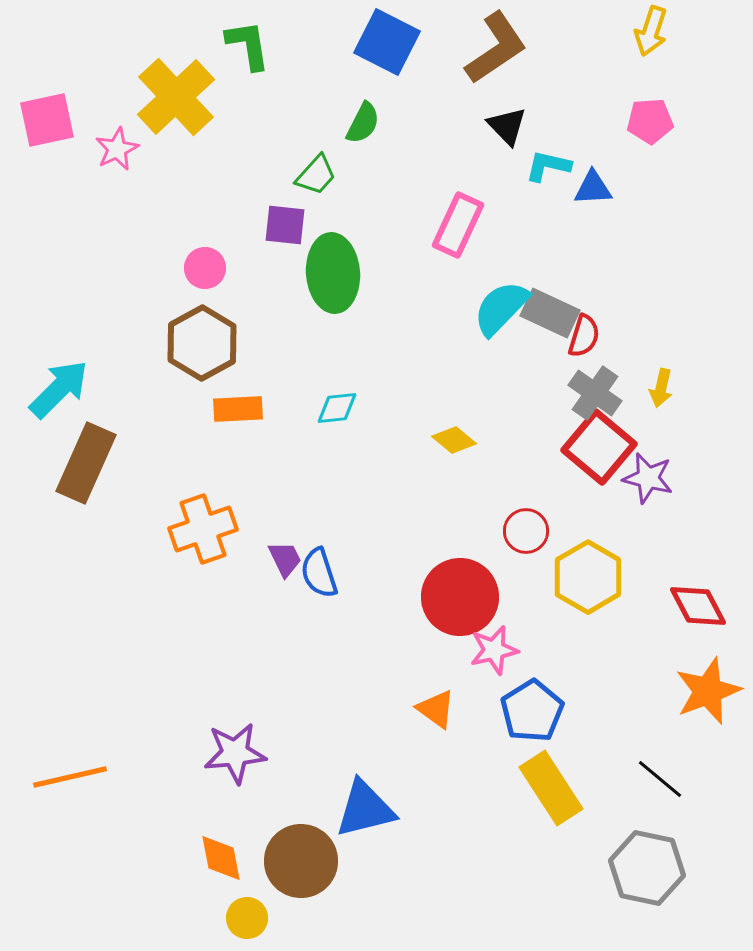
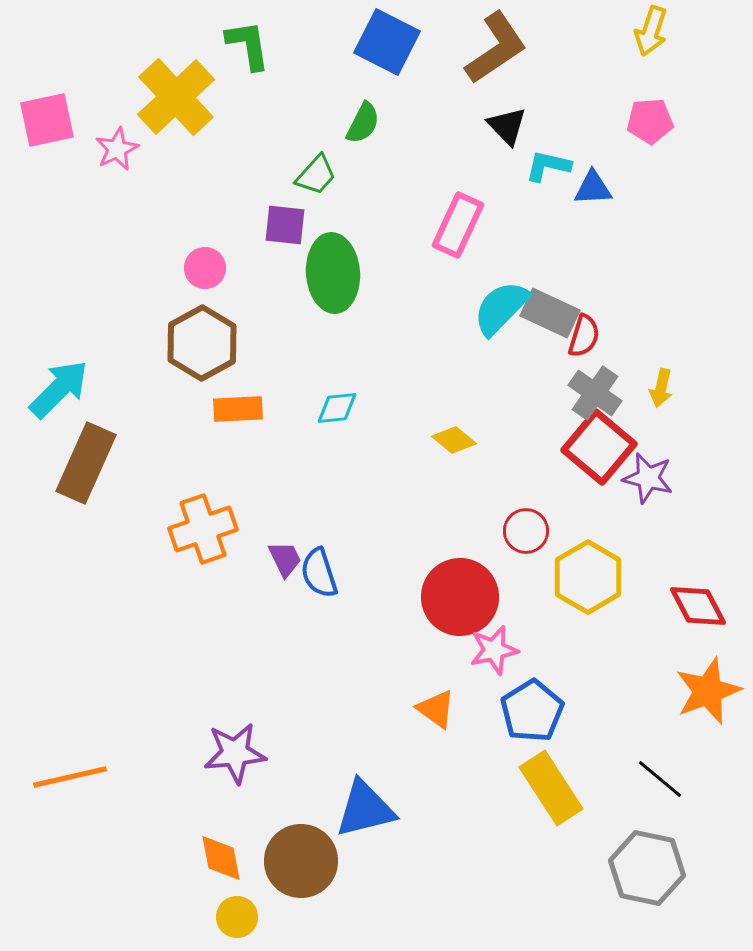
yellow circle at (247, 918): moved 10 px left, 1 px up
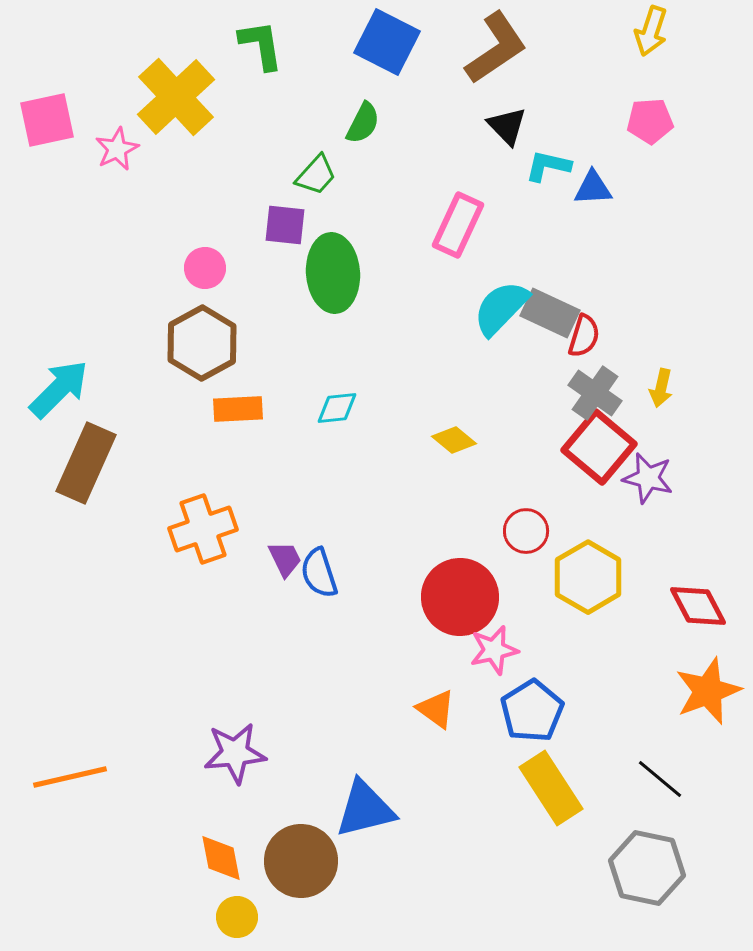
green L-shape at (248, 45): moved 13 px right
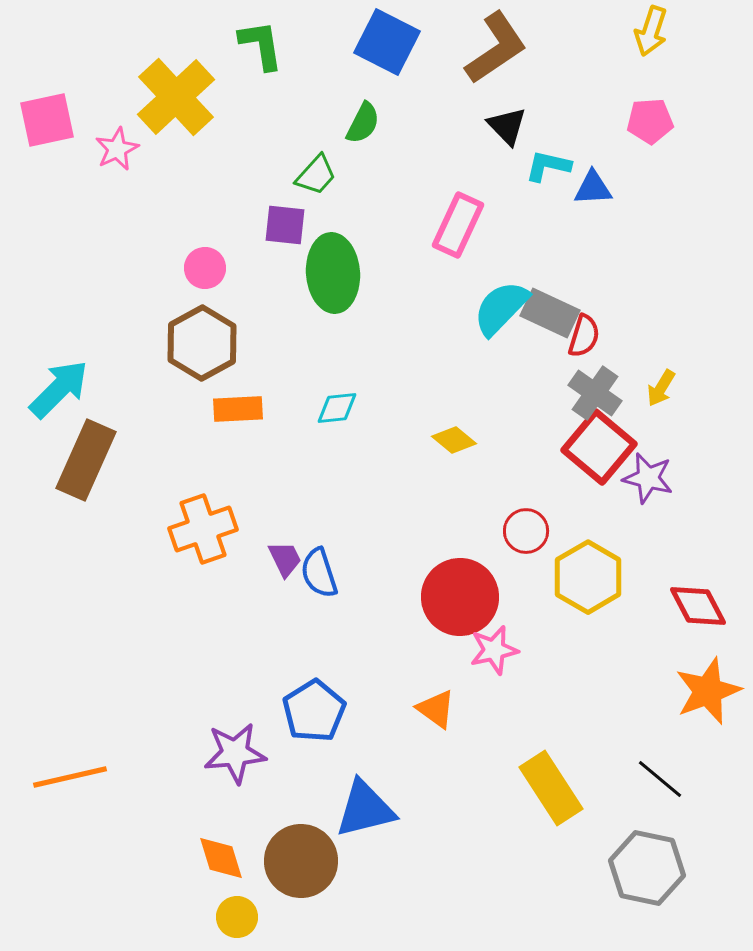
yellow arrow at (661, 388): rotated 18 degrees clockwise
brown rectangle at (86, 463): moved 3 px up
blue pentagon at (532, 711): moved 218 px left
orange diamond at (221, 858): rotated 6 degrees counterclockwise
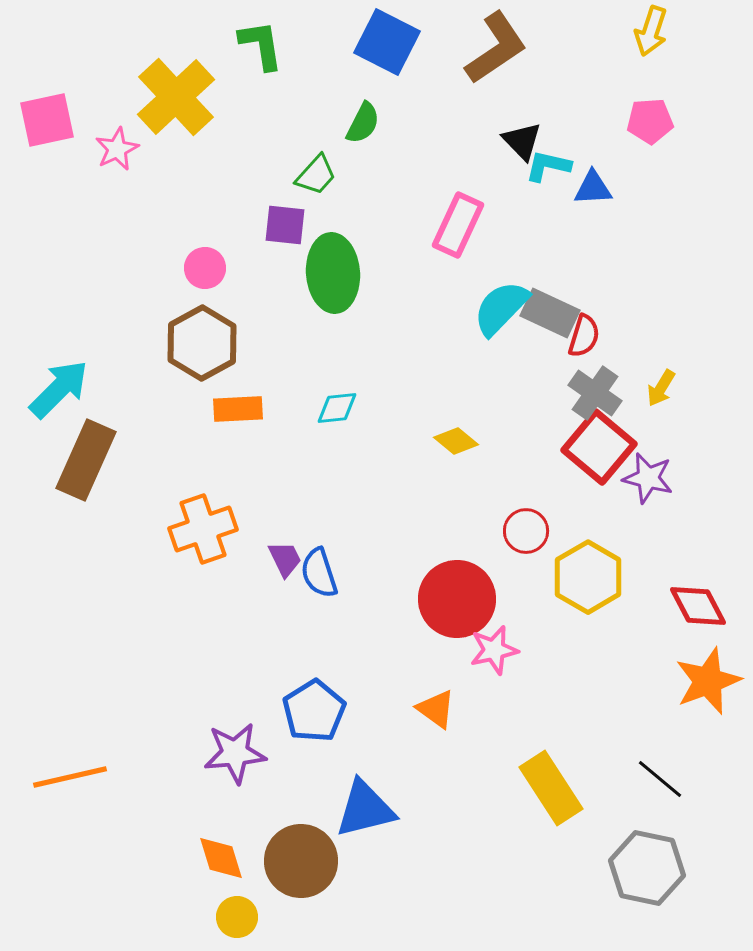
black triangle at (507, 126): moved 15 px right, 15 px down
yellow diamond at (454, 440): moved 2 px right, 1 px down
red circle at (460, 597): moved 3 px left, 2 px down
orange star at (708, 691): moved 10 px up
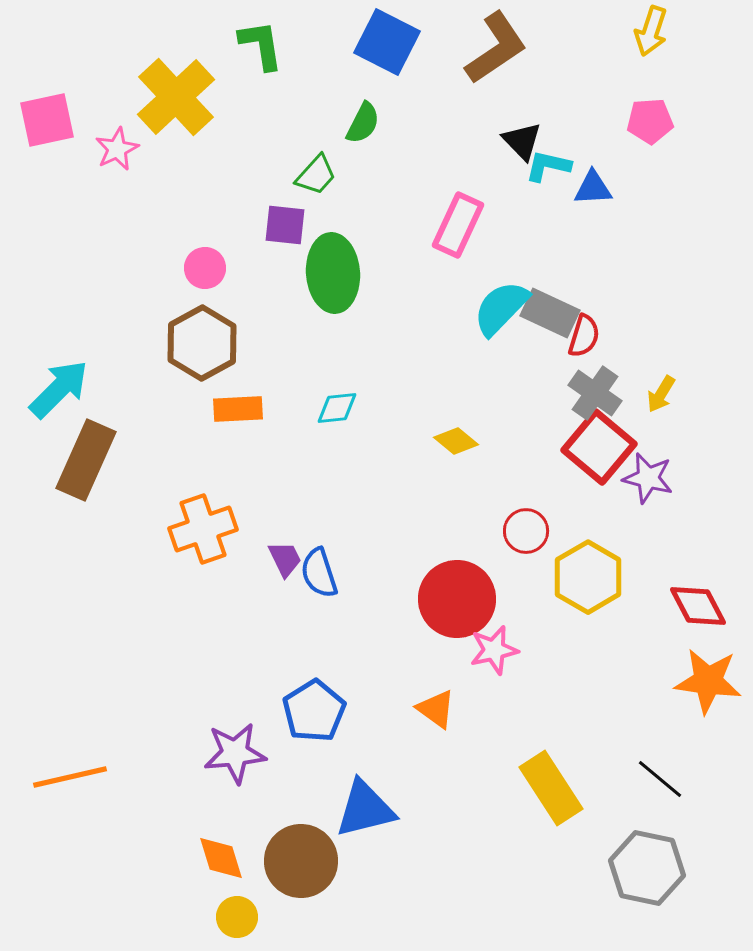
yellow arrow at (661, 388): moved 6 px down
orange star at (708, 681): rotated 28 degrees clockwise
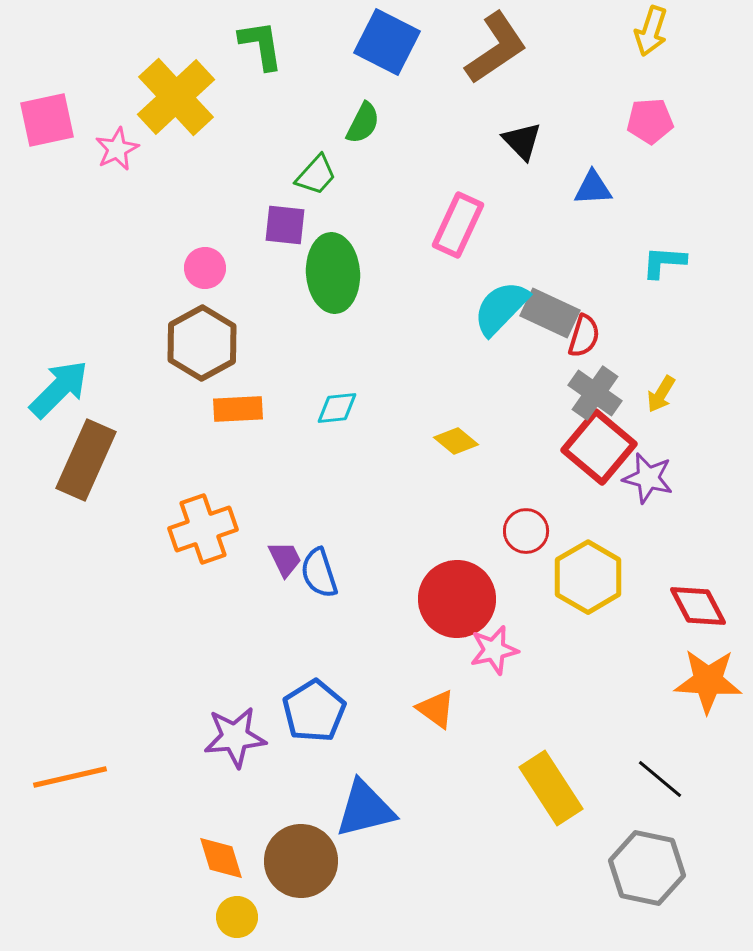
cyan L-shape at (548, 166): moved 116 px right, 96 px down; rotated 9 degrees counterclockwise
orange star at (708, 681): rotated 4 degrees counterclockwise
purple star at (235, 753): moved 16 px up
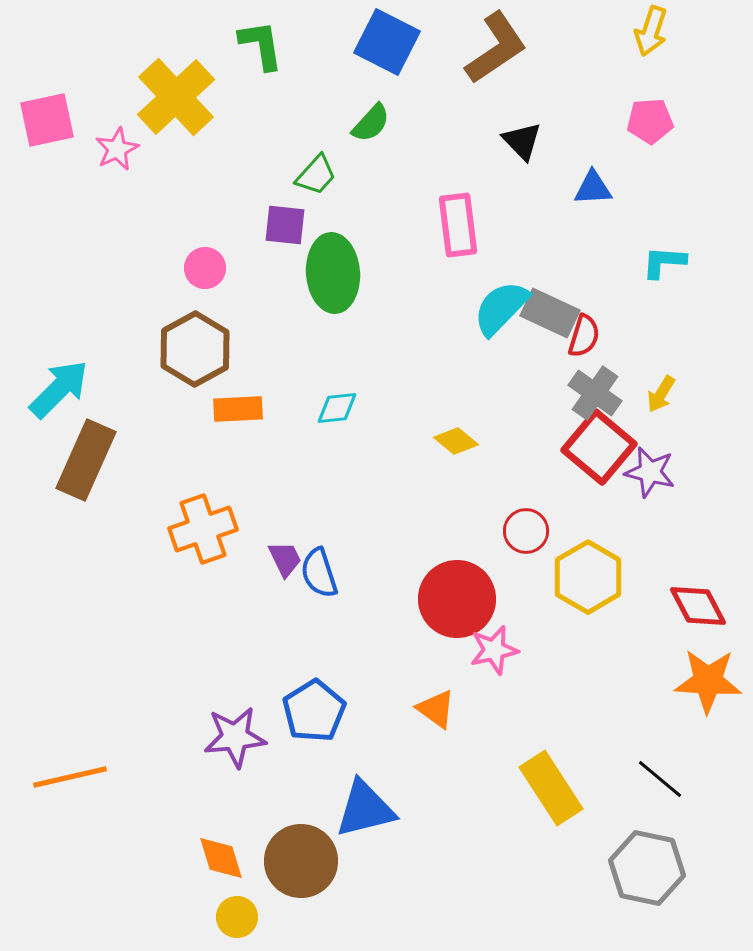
green semicircle at (363, 123): moved 8 px right; rotated 15 degrees clockwise
pink rectangle at (458, 225): rotated 32 degrees counterclockwise
brown hexagon at (202, 343): moved 7 px left, 6 px down
purple star at (648, 478): moved 2 px right, 6 px up
